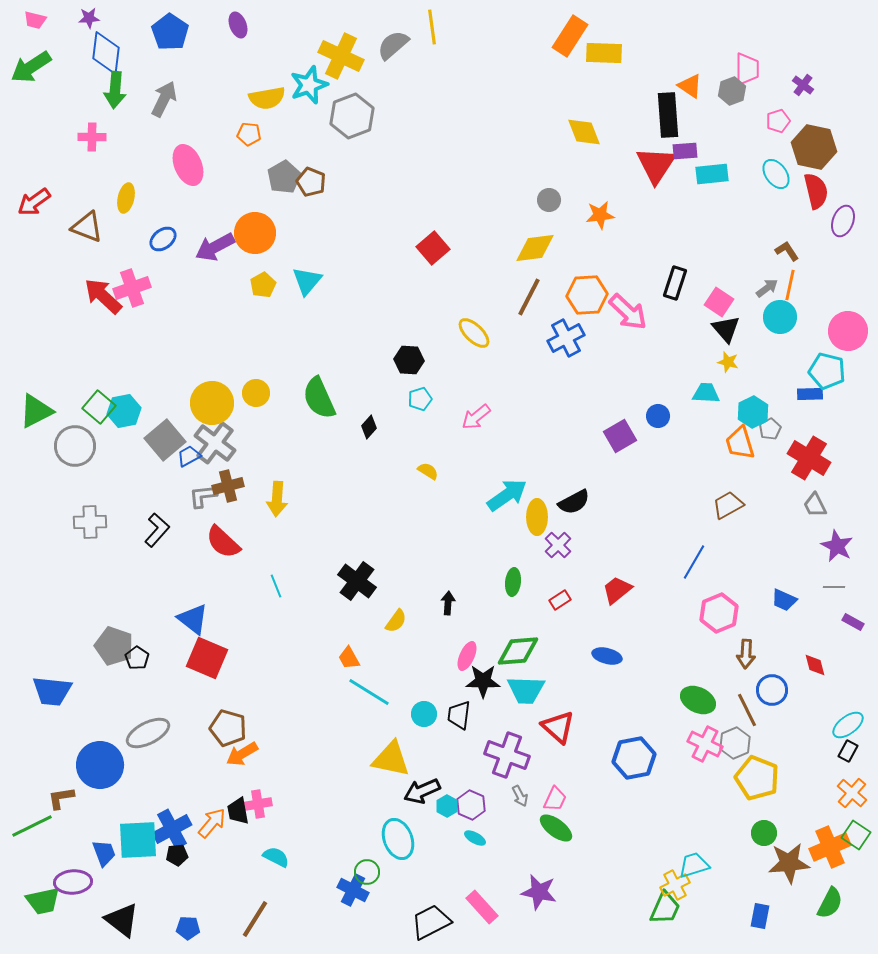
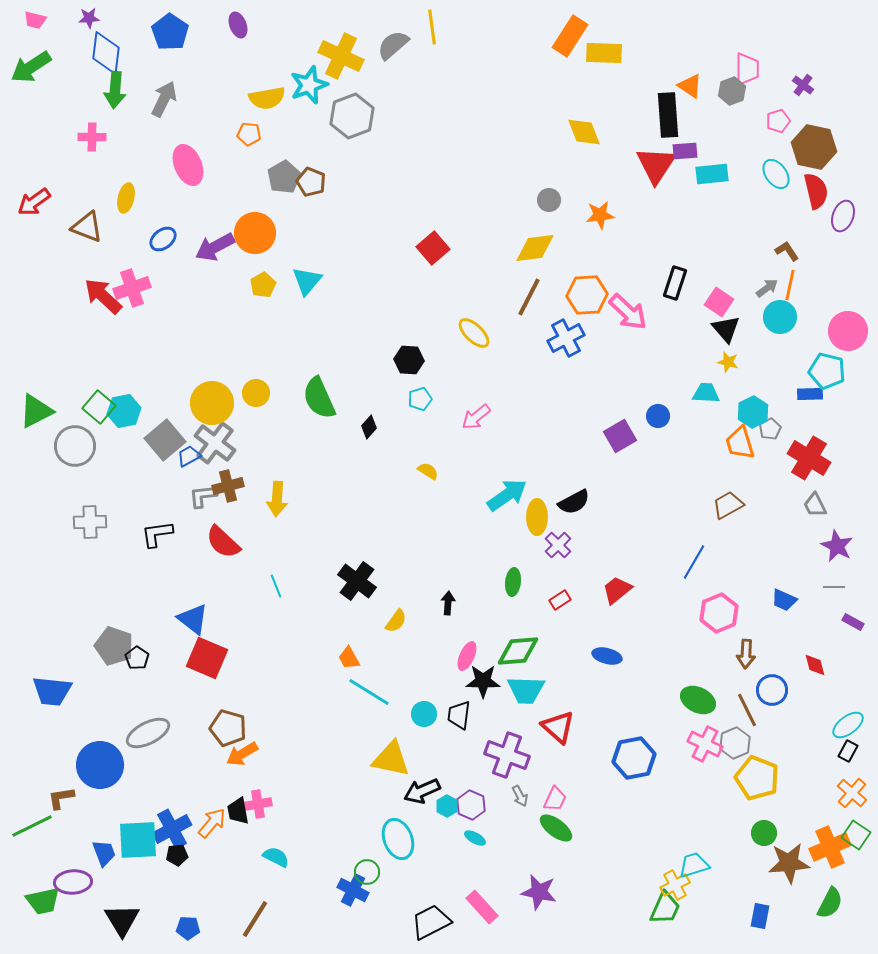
purple ellipse at (843, 221): moved 5 px up
black L-shape at (157, 530): moved 4 px down; rotated 140 degrees counterclockwise
black triangle at (122, 920): rotated 21 degrees clockwise
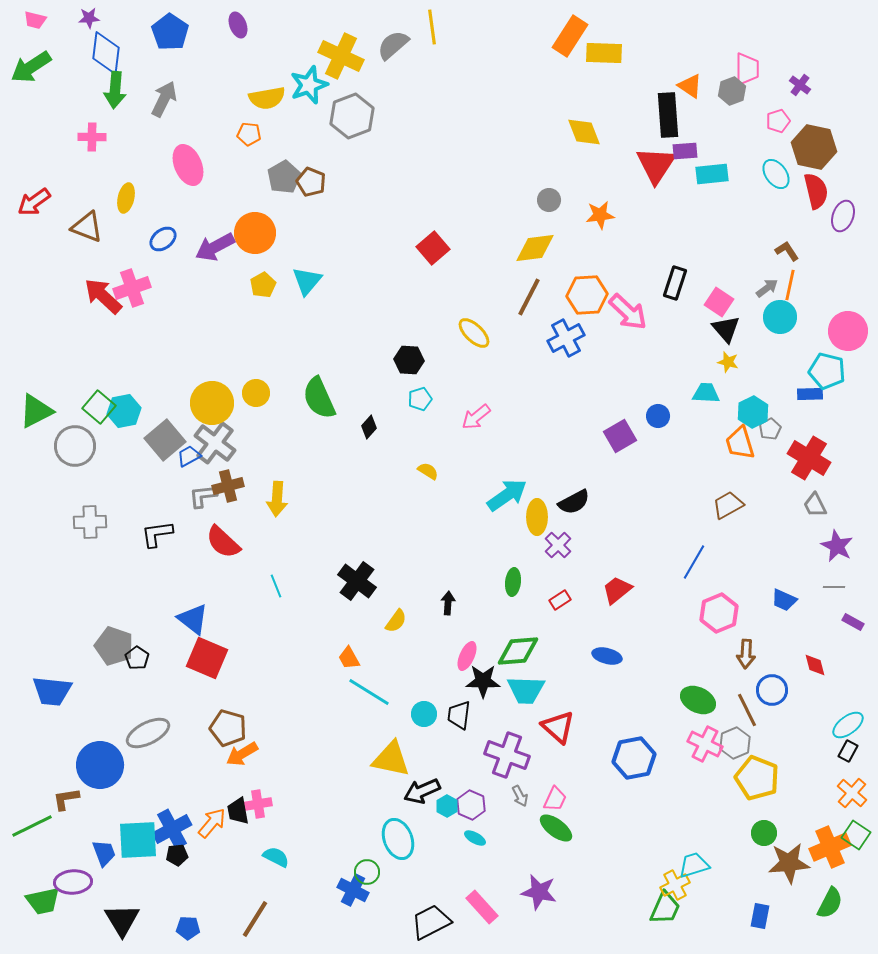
purple cross at (803, 85): moved 3 px left
brown L-shape at (61, 798): moved 5 px right, 1 px down
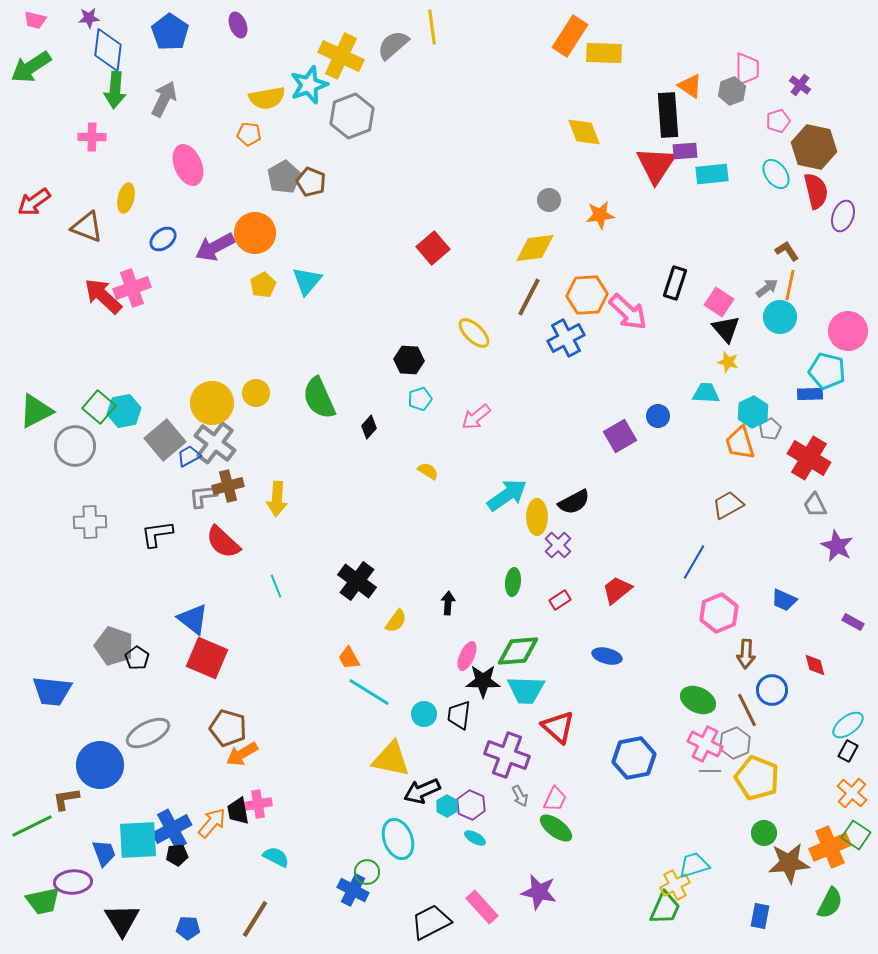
blue diamond at (106, 53): moved 2 px right, 3 px up
gray line at (834, 587): moved 124 px left, 184 px down
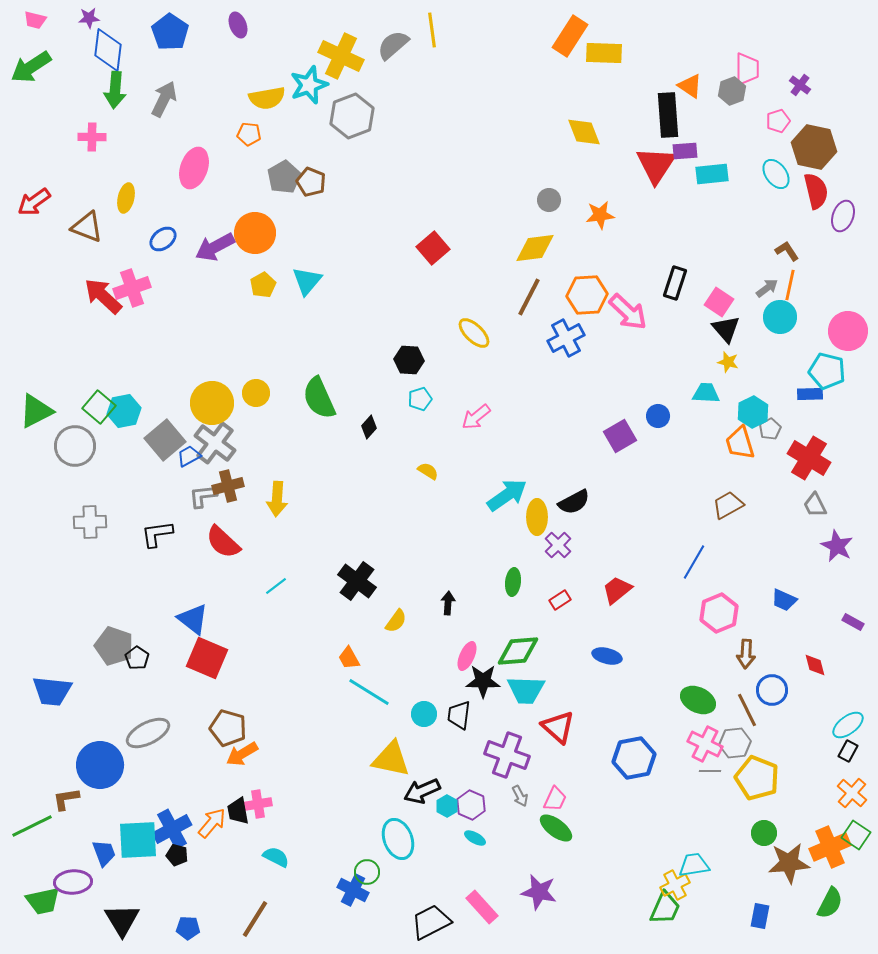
yellow line at (432, 27): moved 3 px down
pink ellipse at (188, 165): moved 6 px right, 3 px down; rotated 42 degrees clockwise
cyan line at (276, 586): rotated 75 degrees clockwise
gray hexagon at (735, 743): rotated 16 degrees clockwise
black pentagon at (177, 855): rotated 20 degrees clockwise
cyan trapezoid at (694, 865): rotated 8 degrees clockwise
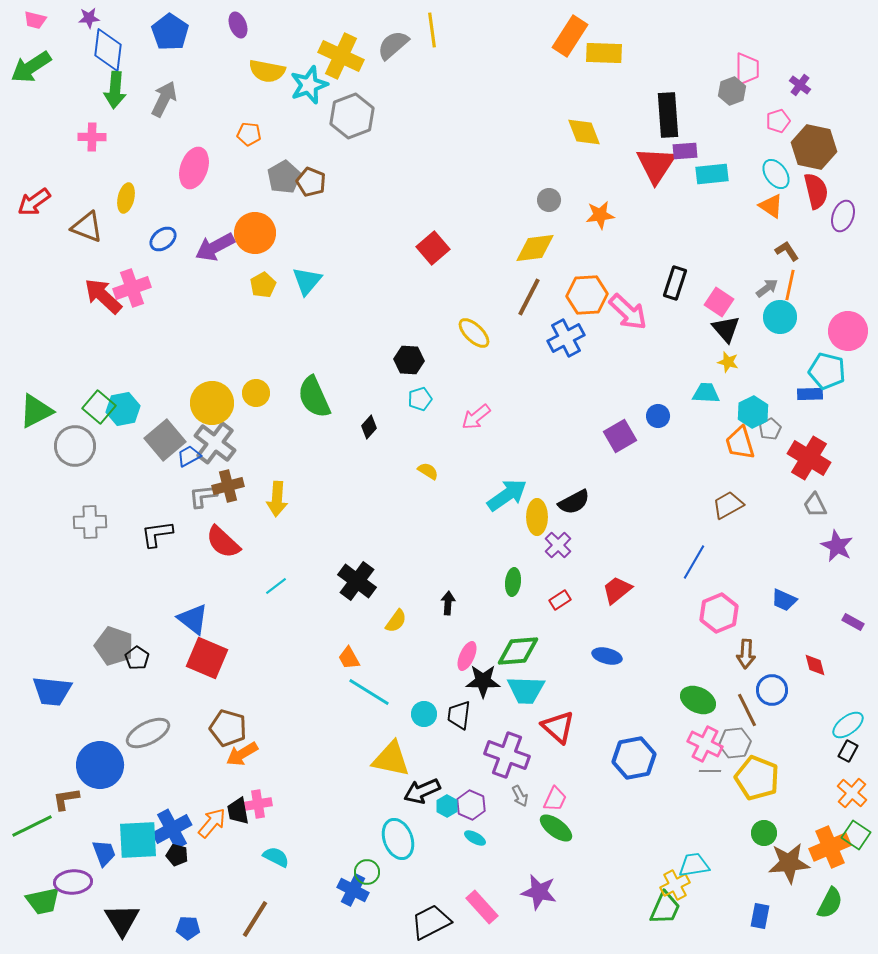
orange triangle at (690, 86): moved 81 px right, 120 px down
yellow semicircle at (267, 98): moved 27 px up; rotated 21 degrees clockwise
green semicircle at (319, 398): moved 5 px left, 1 px up
cyan hexagon at (124, 411): moved 1 px left, 2 px up
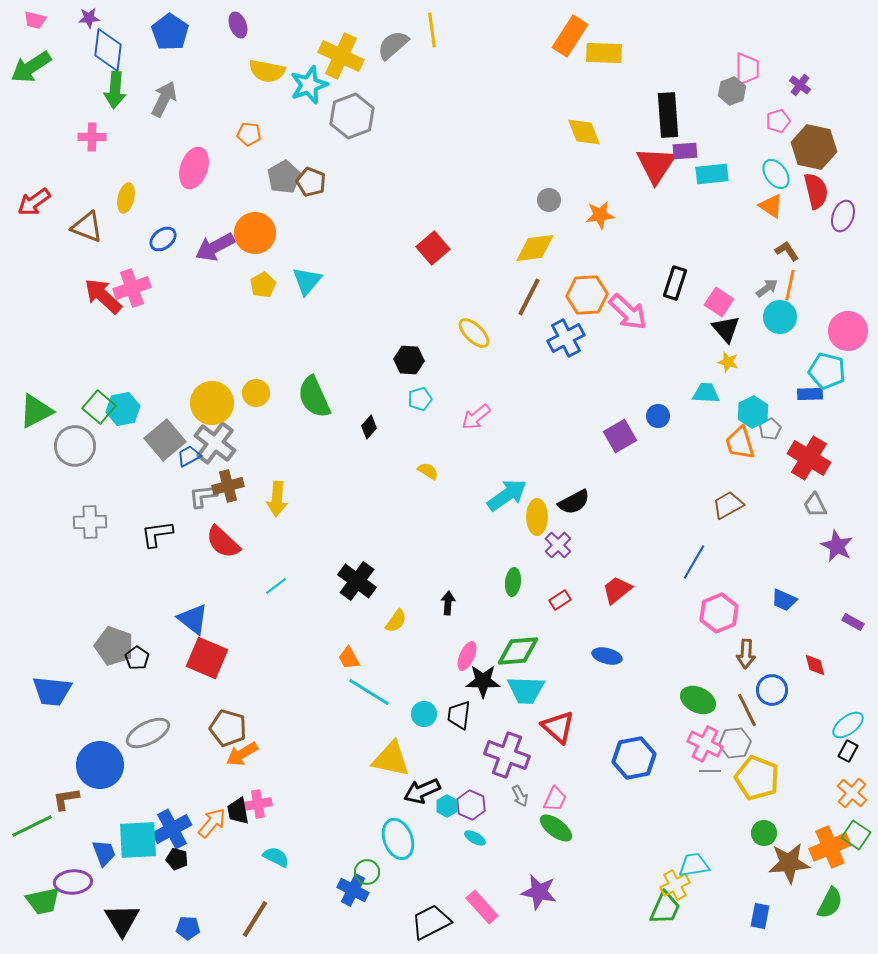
black pentagon at (177, 855): moved 4 px down
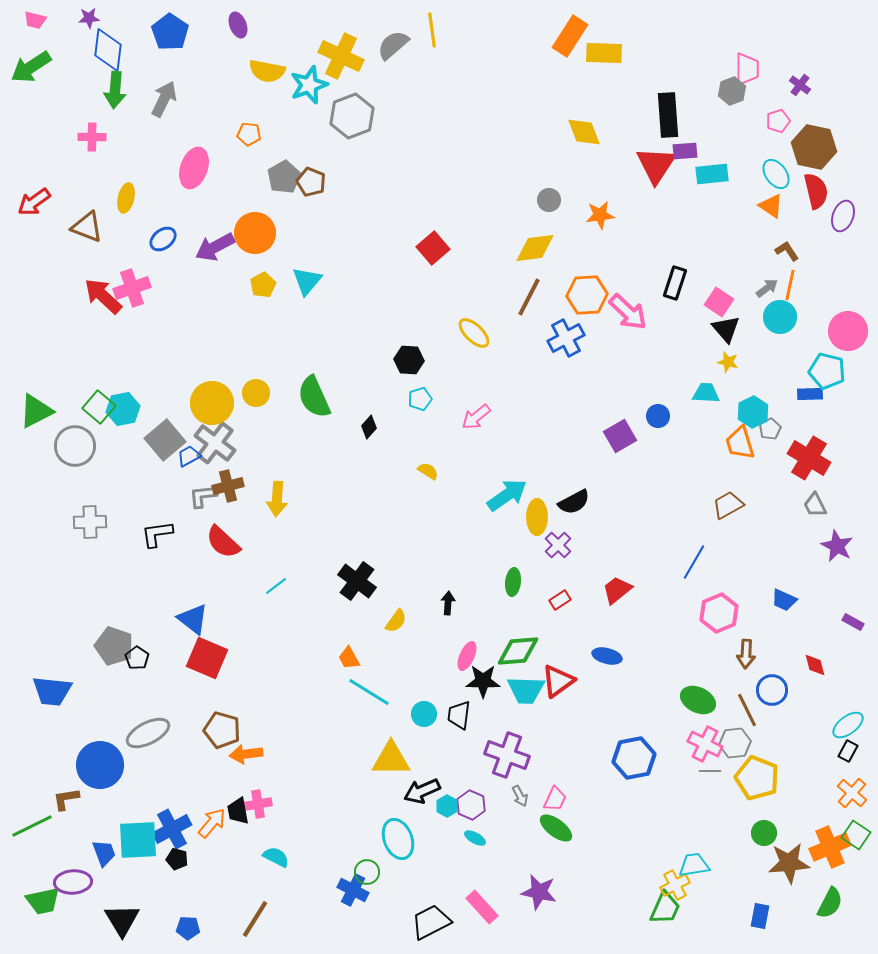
red triangle at (558, 727): moved 46 px up; rotated 42 degrees clockwise
brown pentagon at (228, 728): moved 6 px left, 2 px down
orange arrow at (242, 754): moved 4 px right; rotated 24 degrees clockwise
yellow triangle at (391, 759): rotated 12 degrees counterclockwise
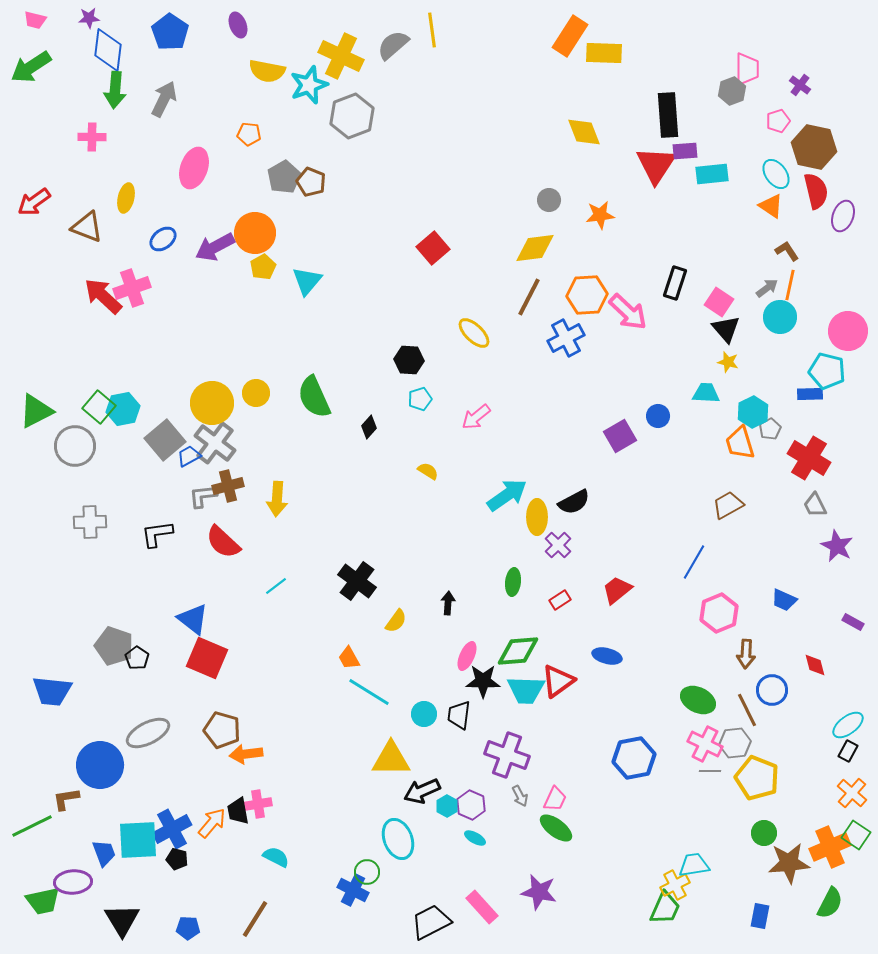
yellow pentagon at (263, 285): moved 18 px up
